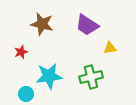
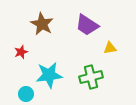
brown star: rotated 15 degrees clockwise
cyan star: moved 1 px up
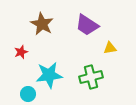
cyan circle: moved 2 px right
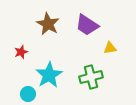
brown star: moved 6 px right
cyan star: rotated 24 degrees counterclockwise
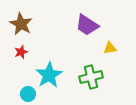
brown star: moved 27 px left
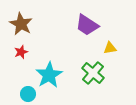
green cross: moved 2 px right, 4 px up; rotated 35 degrees counterclockwise
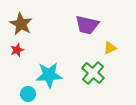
purple trapezoid: rotated 20 degrees counterclockwise
yellow triangle: rotated 16 degrees counterclockwise
red star: moved 4 px left, 2 px up
cyan star: rotated 28 degrees clockwise
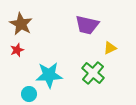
cyan circle: moved 1 px right
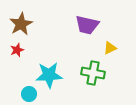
brown star: rotated 15 degrees clockwise
green cross: rotated 30 degrees counterclockwise
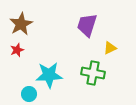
purple trapezoid: rotated 95 degrees clockwise
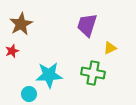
red star: moved 5 px left, 1 px down
